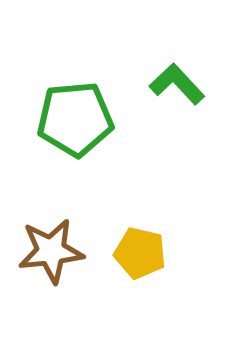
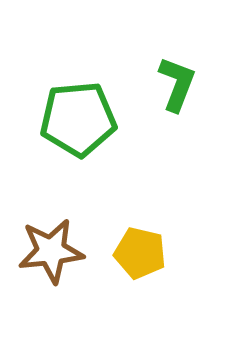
green L-shape: rotated 64 degrees clockwise
green pentagon: moved 3 px right
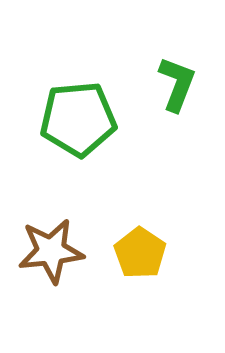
yellow pentagon: rotated 21 degrees clockwise
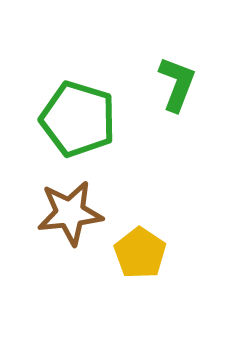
green pentagon: rotated 22 degrees clockwise
brown star: moved 19 px right, 38 px up
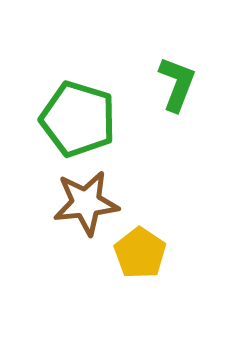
brown star: moved 16 px right, 10 px up
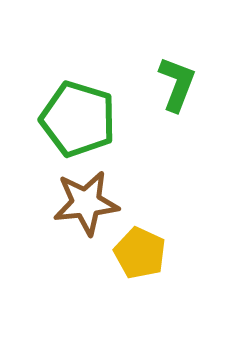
yellow pentagon: rotated 9 degrees counterclockwise
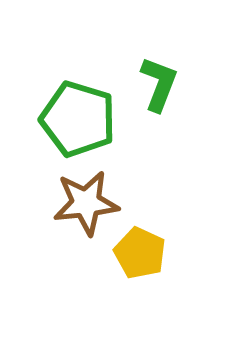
green L-shape: moved 18 px left
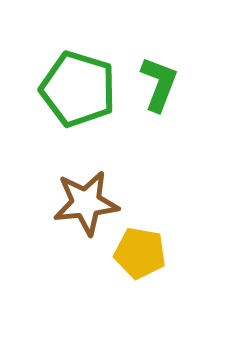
green pentagon: moved 30 px up
yellow pentagon: rotated 15 degrees counterclockwise
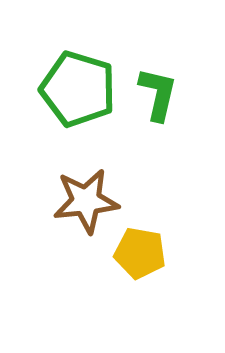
green L-shape: moved 1 px left, 10 px down; rotated 8 degrees counterclockwise
brown star: moved 2 px up
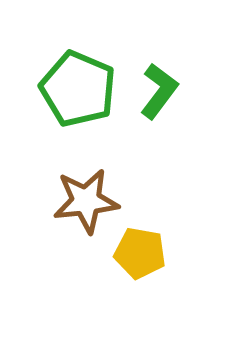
green pentagon: rotated 6 degrees clockwise
green L-shape: moved 1 px right, 3 px up; rotated 24 degrees clockwise
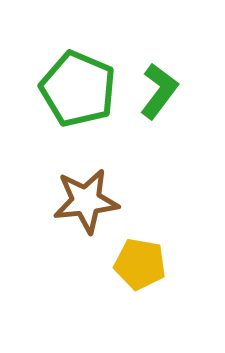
yellow pentagon: moved 11 px down
